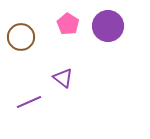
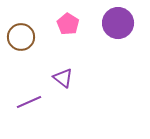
purple circle: moved 10 px right, 3 px up
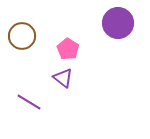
pink pentagon: moved 25 px down
brown circle: moved 1 px right, 1 px up
purple line: rotated 55 degrees clockwise
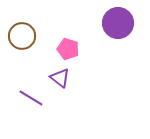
pink pentagon: rotated 15 degrees counterclockwise
purple triangle: moved 3 px left
purple line: moved 2 px right, 4 px up
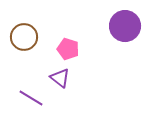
purple circle: moved 7 px right, 3 px down
brown circle: moved 2 px right, 1 px down
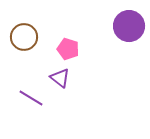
purple circle: moved 4 px right
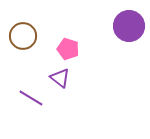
brown circle: moved 1 px left, 1 px up
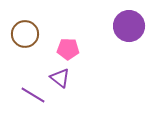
brown circle: moved 2 px right, 2 px up
pink pentagon: rotated 15 degrees counterclockwise
purple line: moved 2 px right, 3 px up
